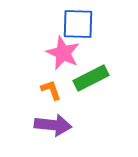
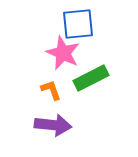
blue square: rotated 8 degrees counterclockwise
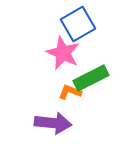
blue square: rotated 24 degrees counterclockwise
orange L-shape: moved 19 px right, 2 px down; rotated 50 degrees counterclockwise
purple arrow: moved 2 px up
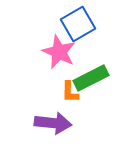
pink star: moved 4 px left, 1 px up
orange L-shape: rotated 110 degrees counterclockwise
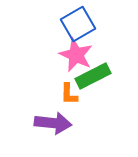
pink star: moved 17 px right, 3 px down
green rectangle: moved 2 px right, 2 px up
orange L-shape: moved 1 px left, 2 px down
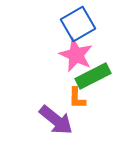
orange L-shape: moved 8 px right, 4 px down
purple arrow: moved 3 px right, 3 px up; rotated 33 degrees clockwise
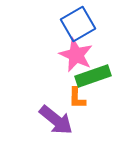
green rectangle: rotated 8 degrees clockwise
